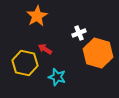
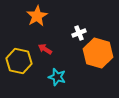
yellow hexagon: moved 6 px left, 2 px up
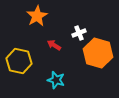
red arrow: moved 9 px right, 4 px up
cyan star: moved 1 px left, 3 px down
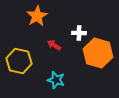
white cross: rotated 24 degrees clockwise
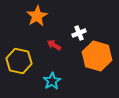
white cross: rotated 24 degrees counterclockwise
orange hexagon: moved 1 px left, 3 px down
cyan star: moved 4 px left, 1 px down; rotated 24 degrees clockwise
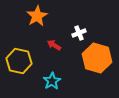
orange hexagon: moved 2 px down
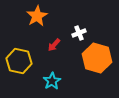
red arrow: rotated 80 degrees counterclockwise
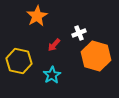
orange hexagon: moved 1 px left, 2 px up
cyan star: moved 6 px up
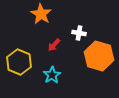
orange star: moved 4 px right, 2 px up; rotated 10 degrees counterclockwise
white cross: rotated 32 degrees clockwise
orange hexagon: moved 3 px right
yellow hexagon: moved 1 px down; rotated 10 degrees clockwise
